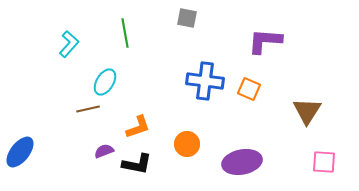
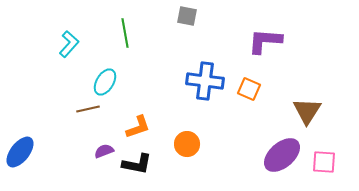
gray square: moved 2 px up
purple ellipse: moved 40 px right, 7 px up; rotated 30 degrees counterclockwise
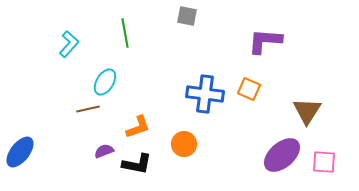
blue cross: moved 13 px down
orange circle: moved 3 px left
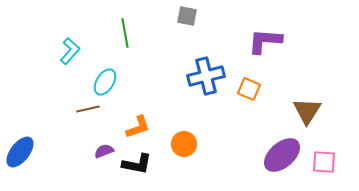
cyan L-shape: moved 1 px right, 7 px down
blue cross: moved 1 px right, 18 px up; rotated 21 degrees counterclockwise
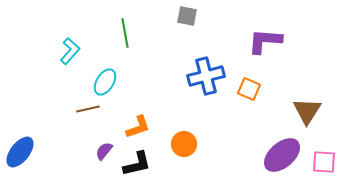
purple semicircle: rotated 30 degrees counterclockwise
black L-shape: rotated 24 degrees counterclockwise
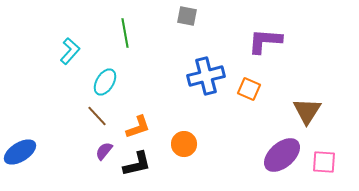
brown line: moved 9 px right, 7 px down; rotated 60 degrees clockwise
blue ellipse: rotated 20 degrees clockwise
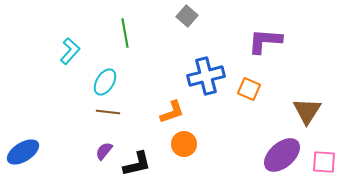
gray square: rotated 30 degrees clockwise
brown line: moved 11 px right, 4 px up; rotated 40 degrees counterclockwise
orange L-shape: moved 34 px right, 15 px up
blue ellipse: moved 3 px right
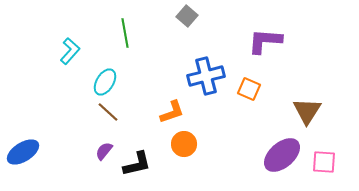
brown line: rotated 35 degrees clockwise
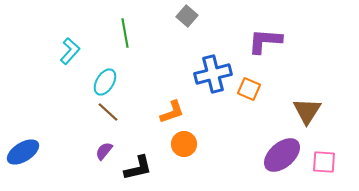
blue cross: moved 7 px right, 2 px up
black L-shape: moved 1 px right, 4 px down
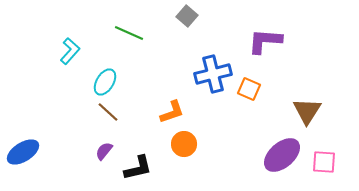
green line: moved 4 px right; rotated 56 degrees counterclockwise
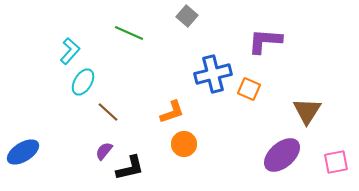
cyan ellipse: moved 22 px left
pink square: moved 12 px right; rotated 15 degrees counterclockwise
black L-shape: moved 8 px left
